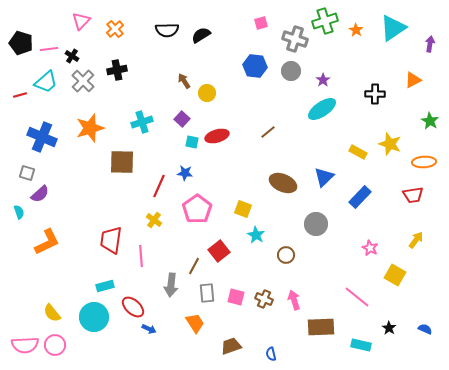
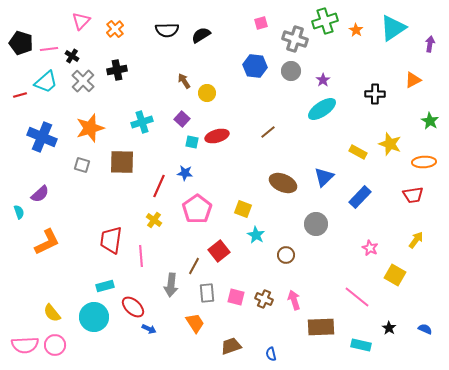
gray square at (27, 173): moved 55 px right, 8 px up
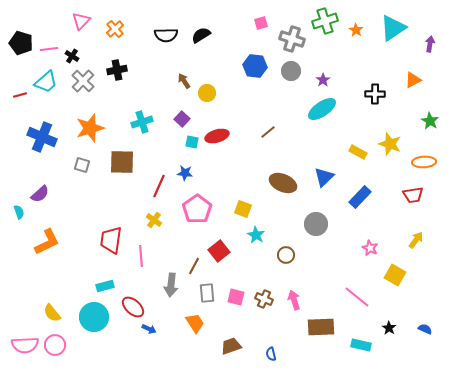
black semicircle at (167, 30): moved 1 px left, 5 px down
gray cross at (295, 39): moved 3 px left
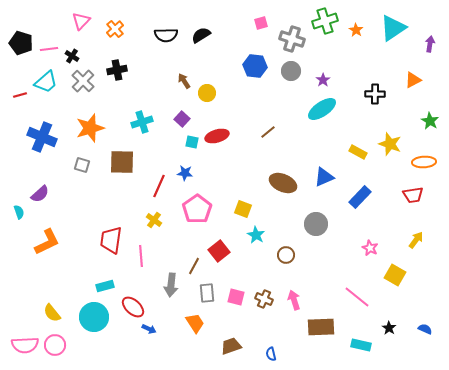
blue triangle at (324, 177): rotated 20 degrees clockwise
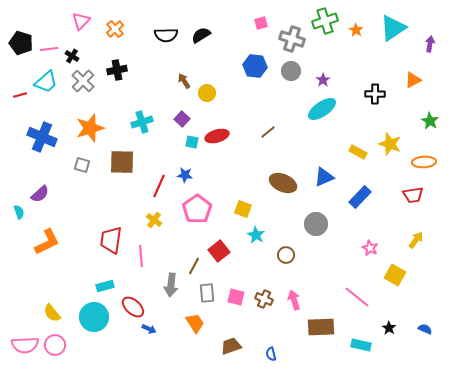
blue star at (185, 173): moved 2 px down
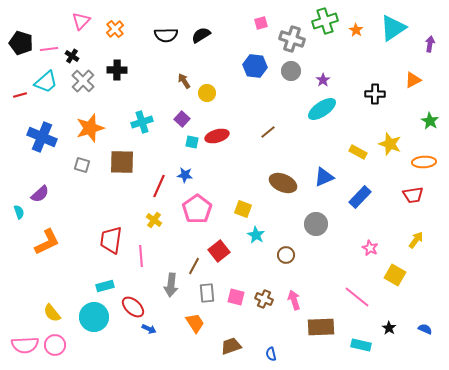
black cross at (117, 70): rotated 12 degrees clockwise
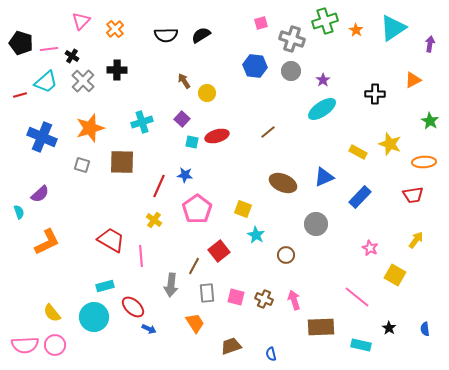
red trapezoid at (111, 240): rotated 112 degrees clockwise
blue semicircle at (425, 329): rotated 120 degrees counterclockwise
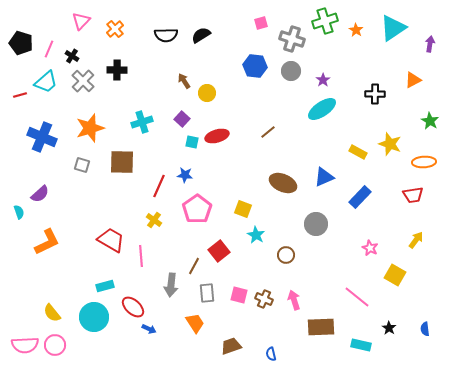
pink line at (49, 49): rotated 60 degrees counterclockwise
pink square at (236, 297): moved 3 px right, 2 px up
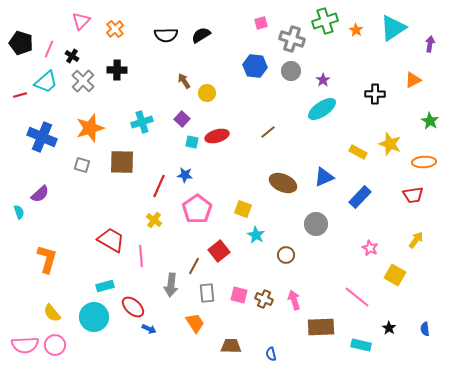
orange L-shape at (47, 242): moved 17 px down; rotated 48 degrees counterclockwise
brown trapezoid at (231, 346): rotated 20 degrees clockwise
